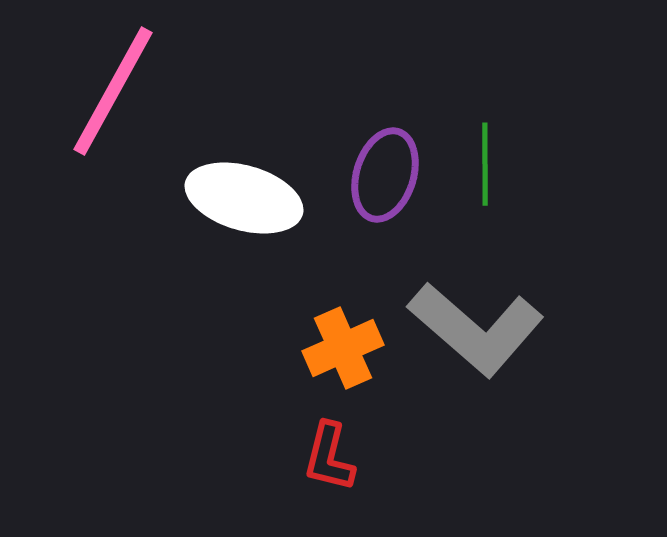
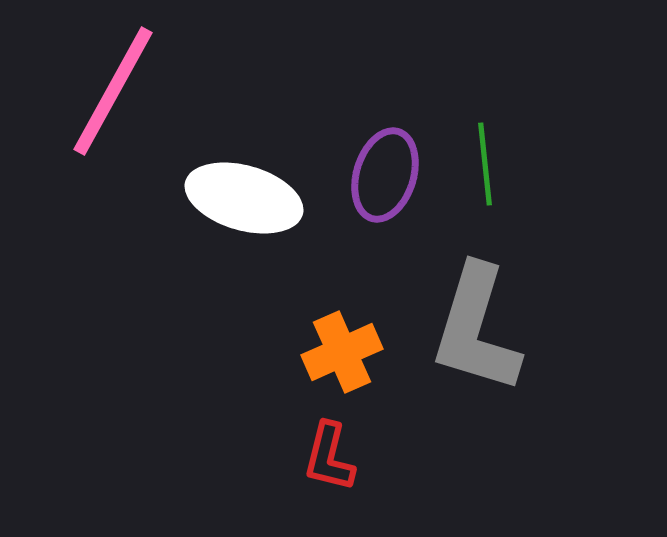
green line: rotated 6 degrees counterclockwise
gray L-shape: rotated 66 degrees clockwise
orange cross: moved 1 px left, 4 px down
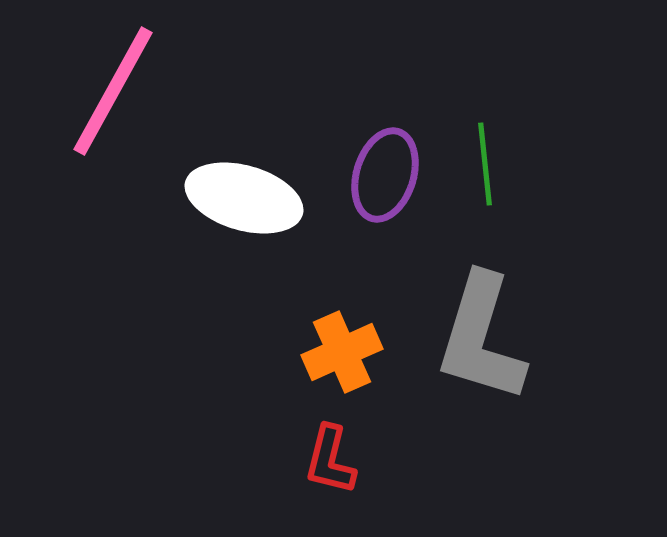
gray L-shape: moved 5 px right, 9 px down
red L-shape: moved 1 px right, 3 px down
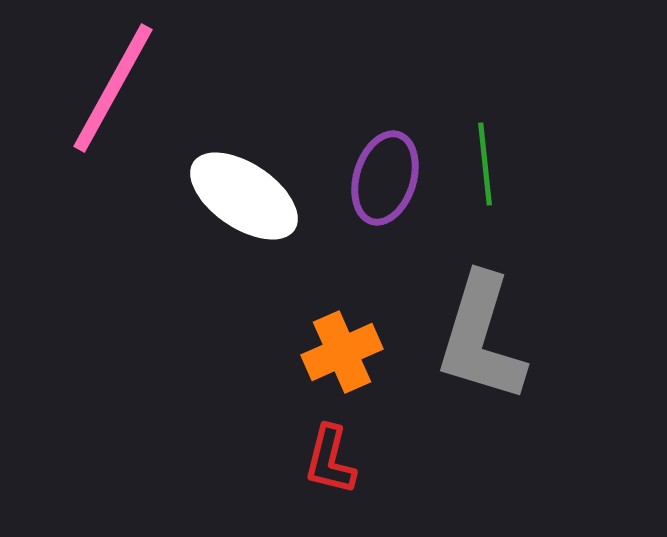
pink line: moved 3 px up
purple ellipse: moved 3 px down
white ellipse: moved 2 px up; rotated 18 degrees clockwise
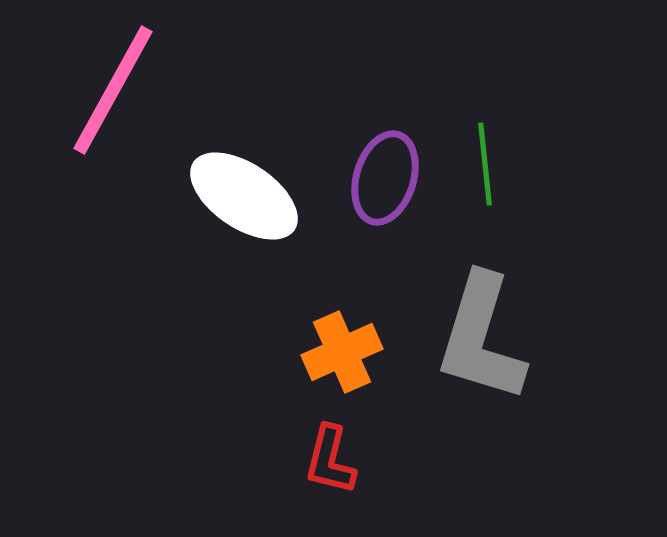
pink line: moved 2 px down
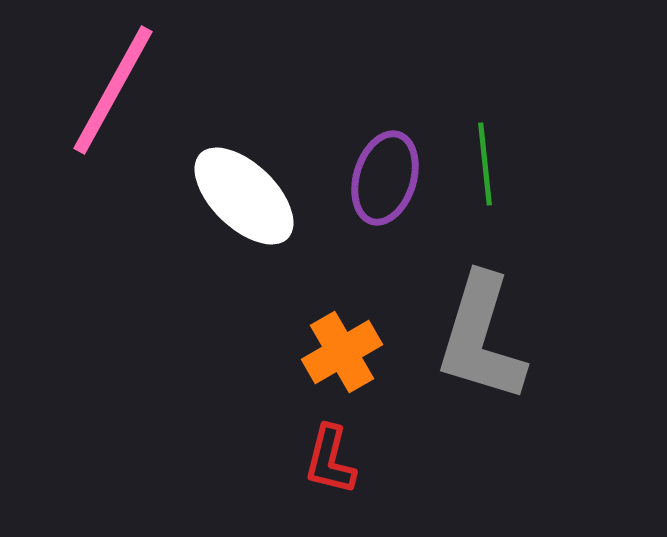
white ellipse: rotated 10 degrees clockwise
orange cross: rotated 6 degrees counterclockwise
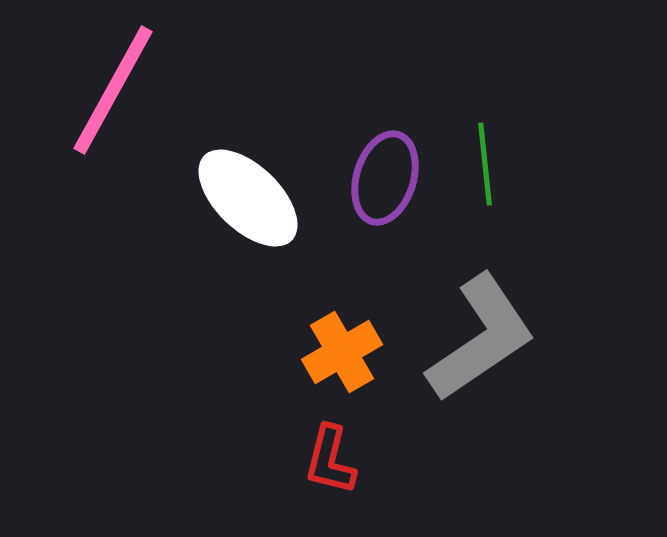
white ellipse: moved 4 px right, 2 px down
gray L-shape: rotated 141 degrees counterclockwise
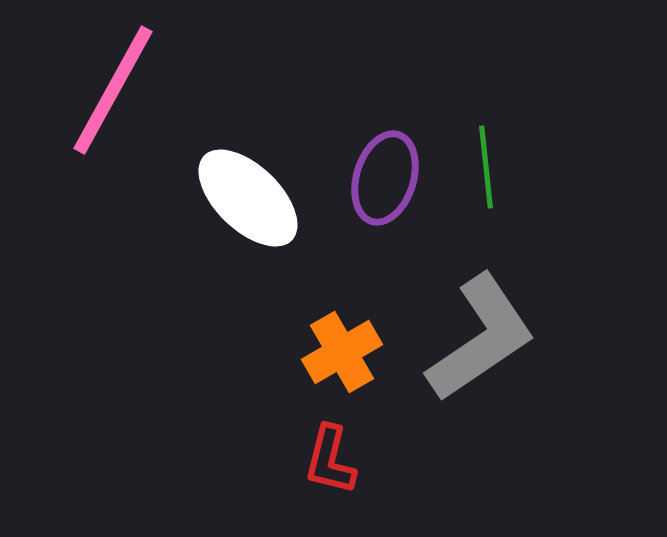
green line: moved 1 px right, 3 px down
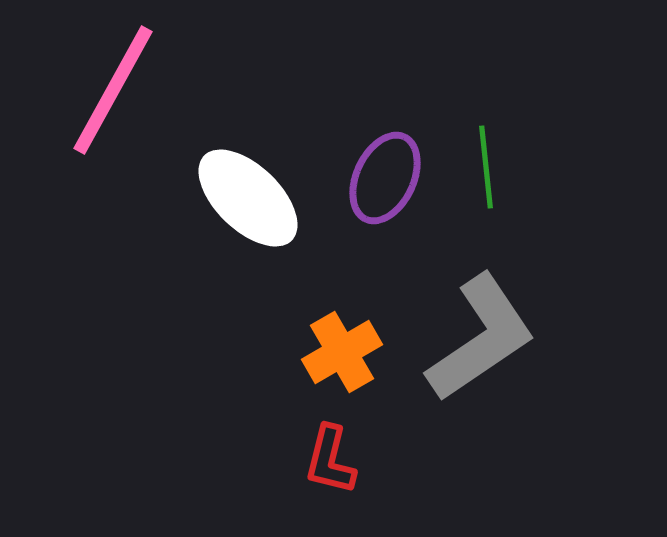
purple ellipse: rotated 8 degrees clockwise
